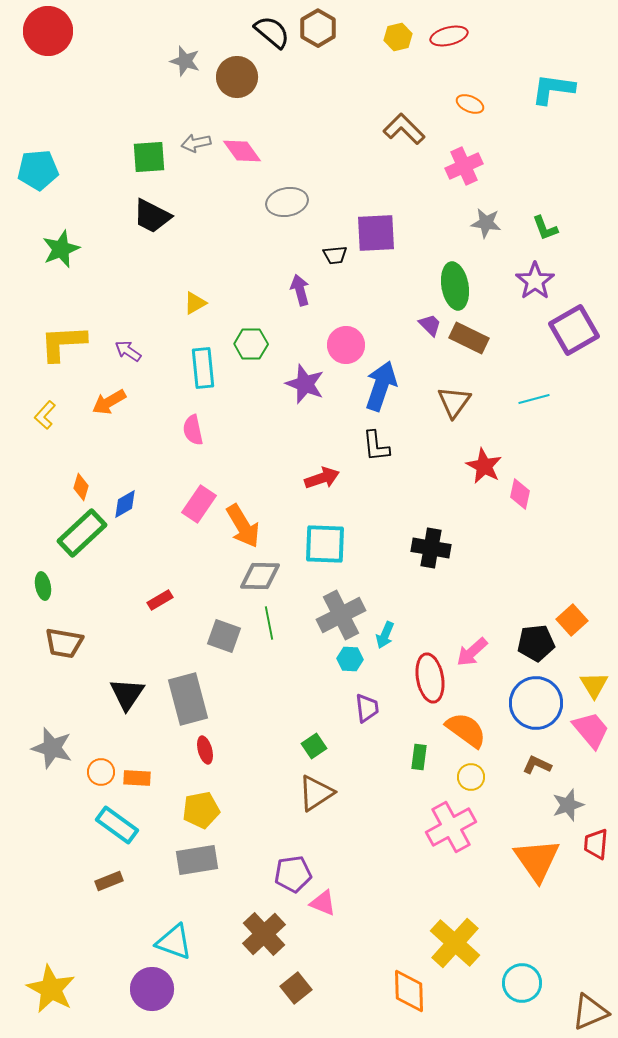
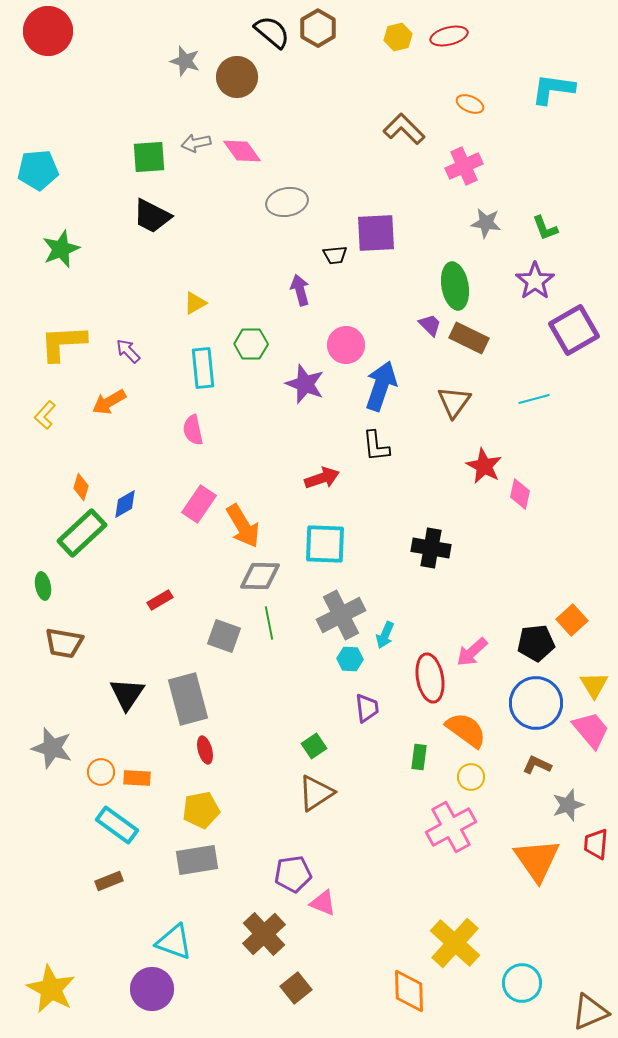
purple arrow at (128, 351): rotated 12 degrees clockwise
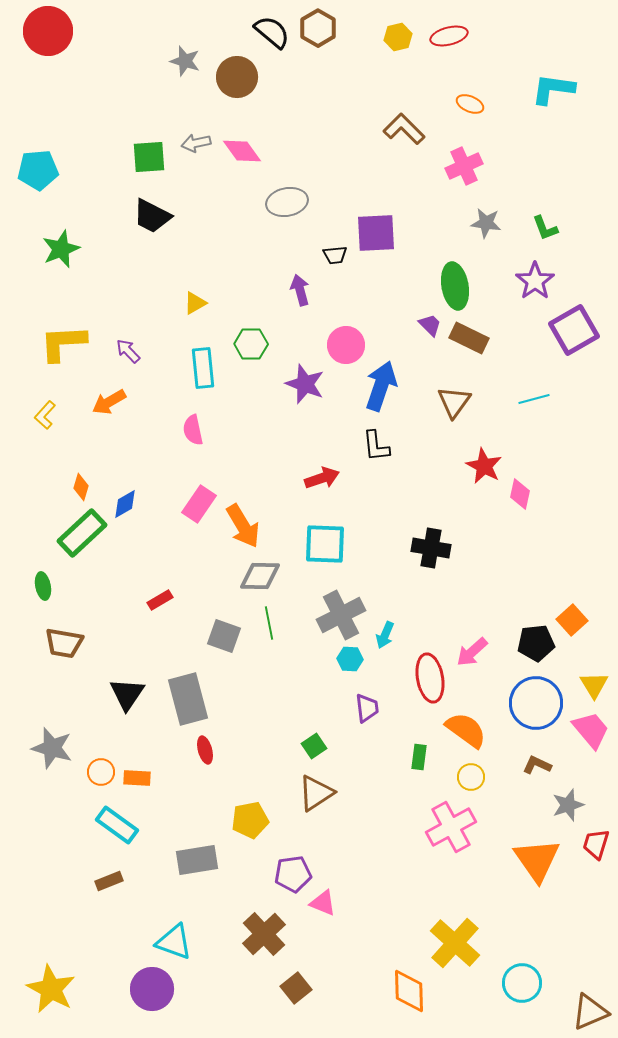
yellow pentagon at (201, 810): moved 49 px right, 10 px down
red trapezoid at (596, 844): rotated 12 degrees clockwise
